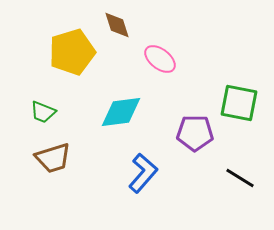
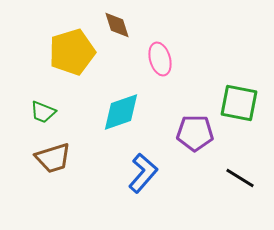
pink ellipse: rotated 36 degrees clockwise
cyan diamond: rotated 12 degrees counterclockwise
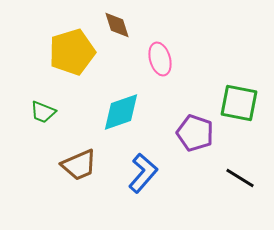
purple pentagon: rotated 18 degrees clockwise
brown trapezoid: moved 26 px right, 7 px down; rotated 6 degrees counterclockwise
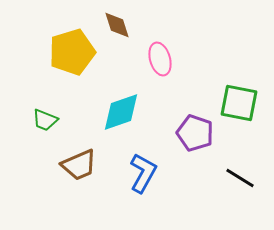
green trapezoid: moved 2 px right, 8 px down
blue L-shape: rotated 12 degrees counterclockwise
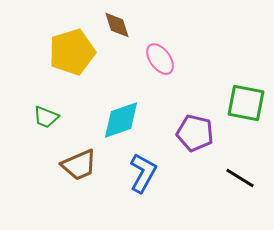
pink ellipse: rotated 20 degrees counterclockwise
green square: moved 7 px right
cyan diamond: moved 8 px down
green trapezoid: moved 1 px right, 3 px up
purple pentagon: rotated 6 degrees counterclockwise
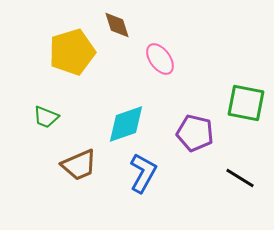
cyan diamond: moved 5 px right, 4 px down
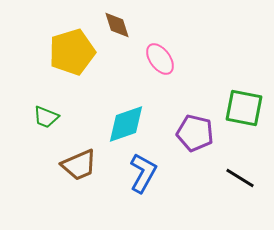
green square: moved 2 px left, 5 px down
